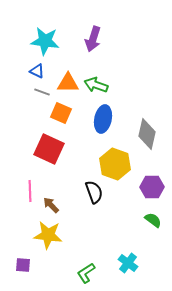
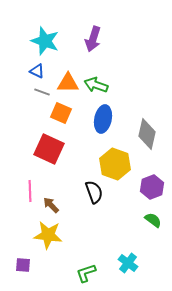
cyan star: rotated 12 degrees clockwise
purple hexagon: rotated 20 degrees counterclockwise
green L-shape: rotated 15 degrees clockwise
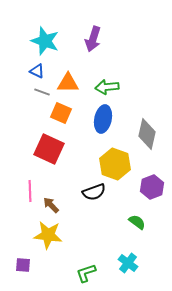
green arrow: moved 11 px right, 2 px down; rotated 25 degrees counterclockwise
black semicircle: rotated 90 degrees clockwise
green semicircle: moved 16 px left, 2 px down
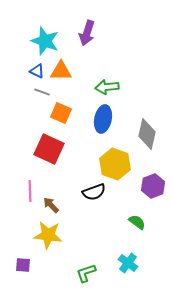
purple arrow: moved 6 px left, 6 px up
orange triangle: moved 7 px left, 12 px up
purple hexagon: moved 1 px right, 1 px up
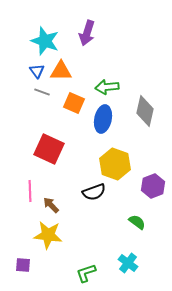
blue triangle: rotated 28 degrees clockwise
orange square: moved 13 px right, 10 px up
gray diamond: moved 2 px left, 23 px up
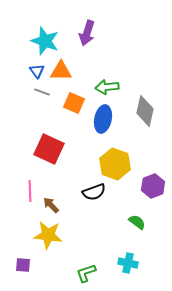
cyan cross: rotated 24 degrees counterclockwise
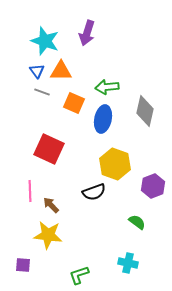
green L-shape: moved 7 px left, 2 px down
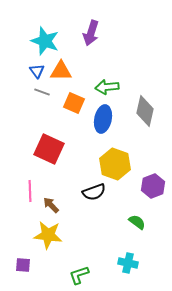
purple arrow: moved 4 px right
